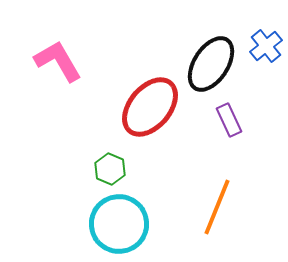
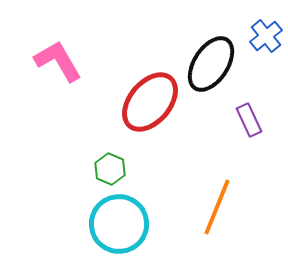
blue cross: moved 10 px up
red ellipse: moved 5 px up
purple rectangle: moved 20 px right
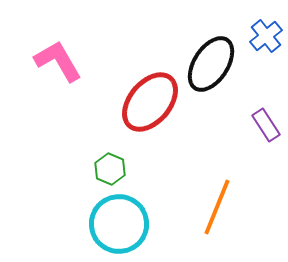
purple rectangle: moved 17 px right, 5 px down; rotated 8 degrees counterclockwise
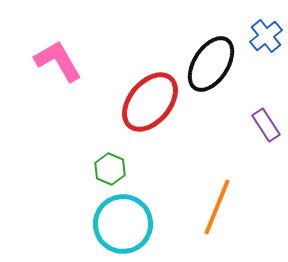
cyan circle: moved 4 px right
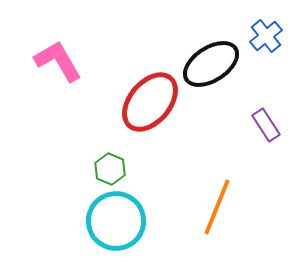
black ellipse: rotated 24 degrees clockwise
cyan circle: moved 7 px left, 3 px up
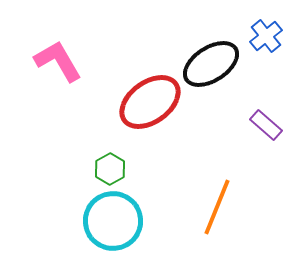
red ellipse: rotated 14 degrees clockwise
purple rectangle: rotated 16 degrees counterclockwise
green hexagon: rotated 8 degrees clockwise
cyan circle: moved 3 px left
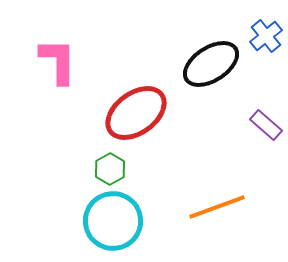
pink L-shape: rotated 30 degrees clockwise
red ellipse: moved 14 px left, 11 px down
orange line: rotated 48 degrees clockwise
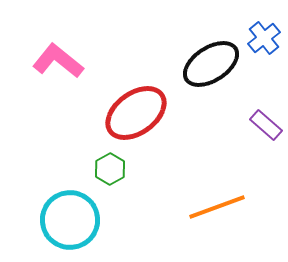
blue cross: moved 2 px left, 2 px down
pink L-shape: rotated 51 degrees counterclockwise
cyan circle: moved 43 px left, 1 px up
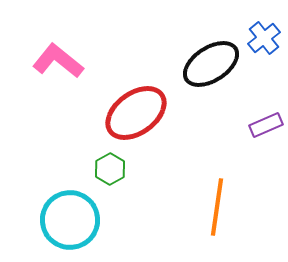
purple rectangle: rotated 64 degrees counterclockwise
orange line: rotated 62 degrees counterclockwise
